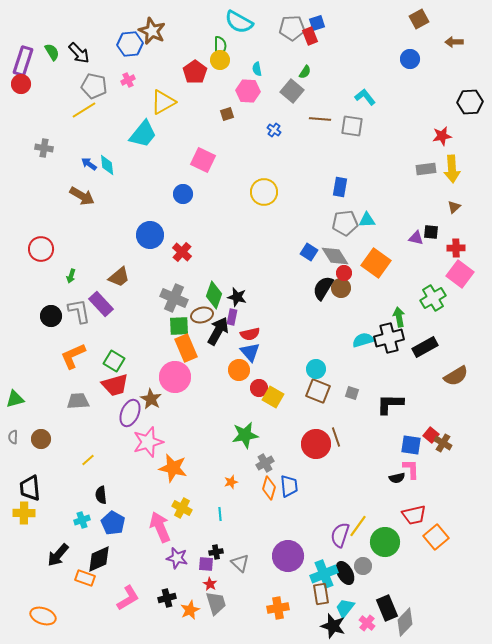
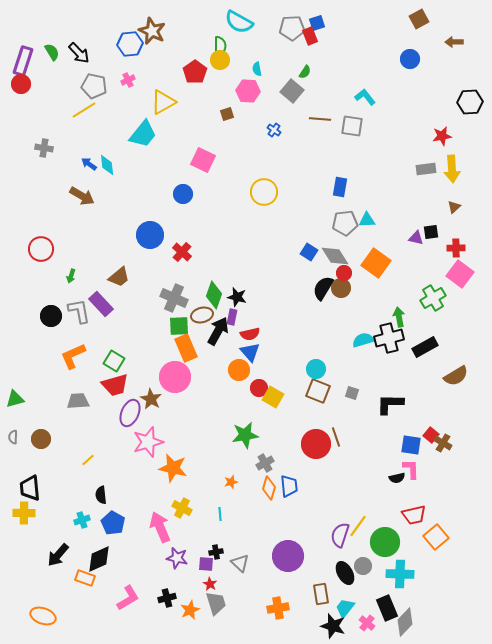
black square at (431, 232): rotated 14 degrees counterclockwise
cyan cross at (324, 574): moved 76 px right; rotated 24 degrees clockwise
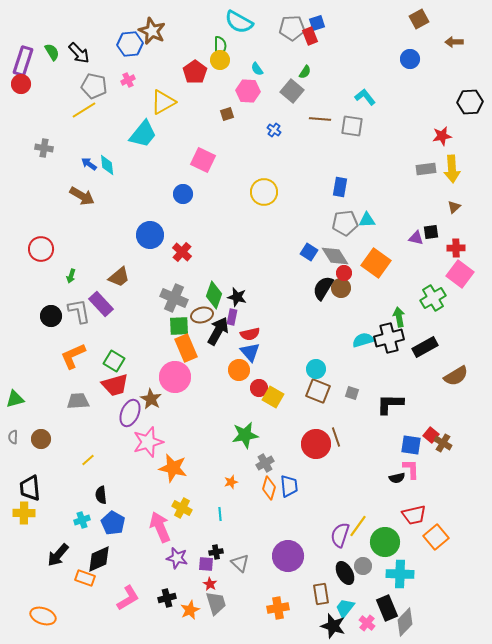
cyan semicircle at (257, 69): rotated 24 degrees counterclockwise
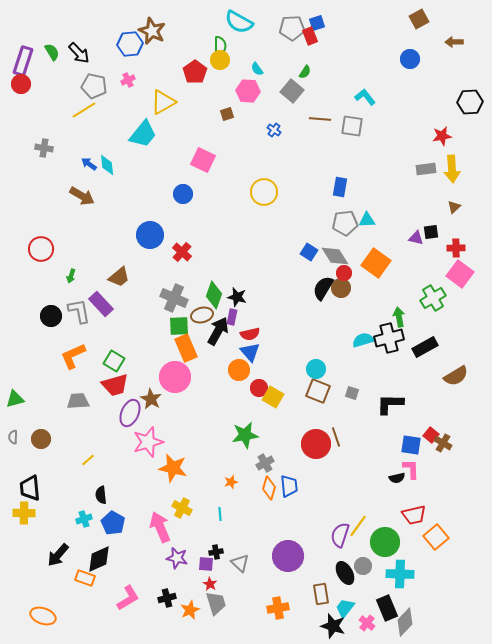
cyan cross at (82, 520): moved 2 px right, 1 px up
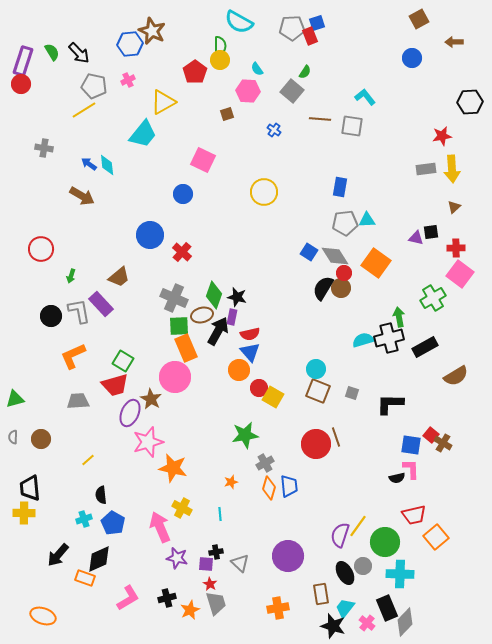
blue circle at (410, 59): moved 2 px right, 1 px up
green square at (114, 361): moved 9 px right
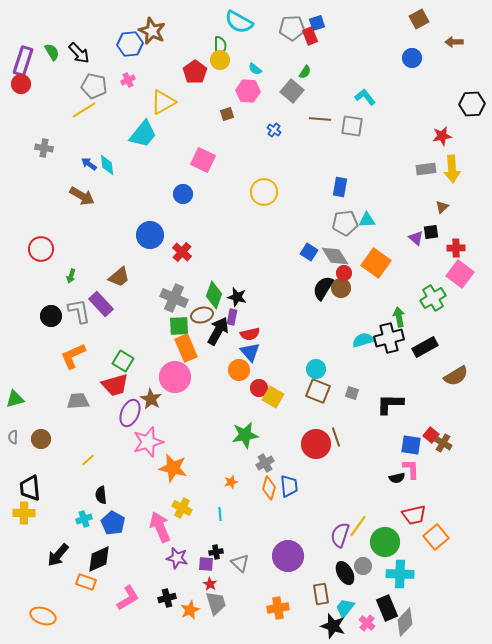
cyan semicircle at (257, 69): moved 2 px left; rotated 16 degrees counterclockwise
black hexagon at (470, 102): moved 2 px right, 2 px down
brown triangle at (454, 207): moved 12 px left
purple triangle at (416, 238): rotated 28 degrees clockwise
orange rectangle at (85, 578): moved 1 px right, 4 px down
